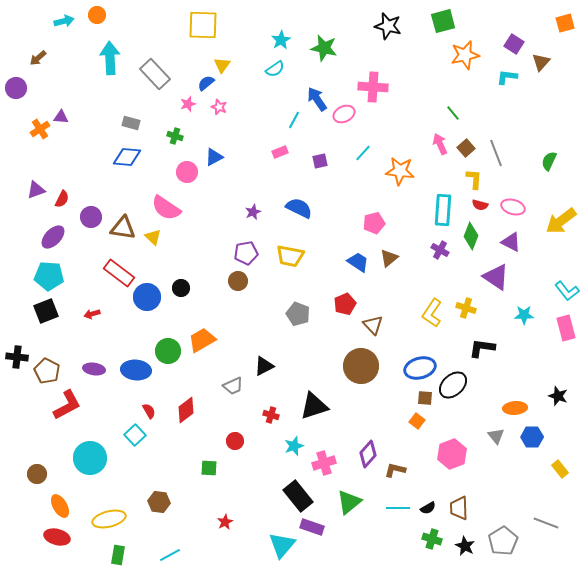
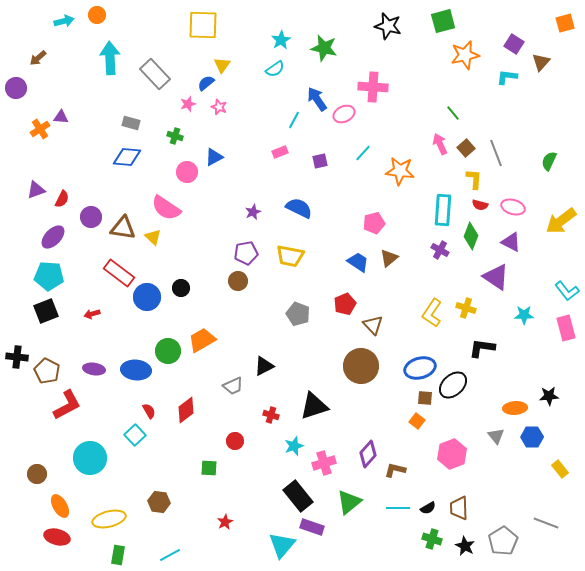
black star at (558, 396): moved 9 px left; rotated 24 degrees counterclockwise
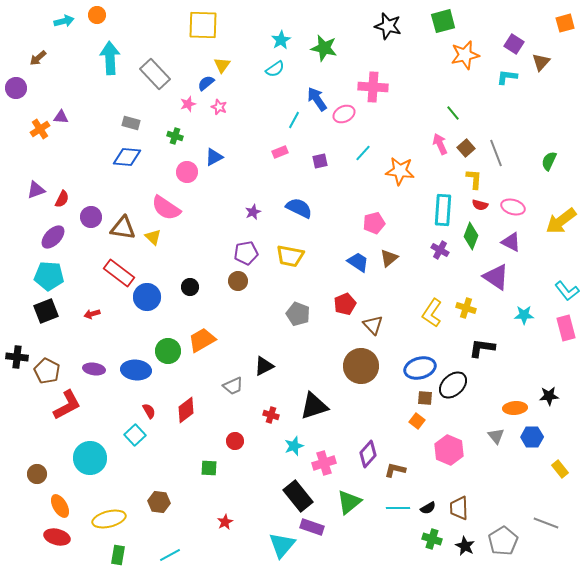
black circle at (181, 288): moved 9 px right, 1 px up
pink hexagon at (452, 454): moved 3 px left, 4 px up; rotated 16 degrees counterclockwise
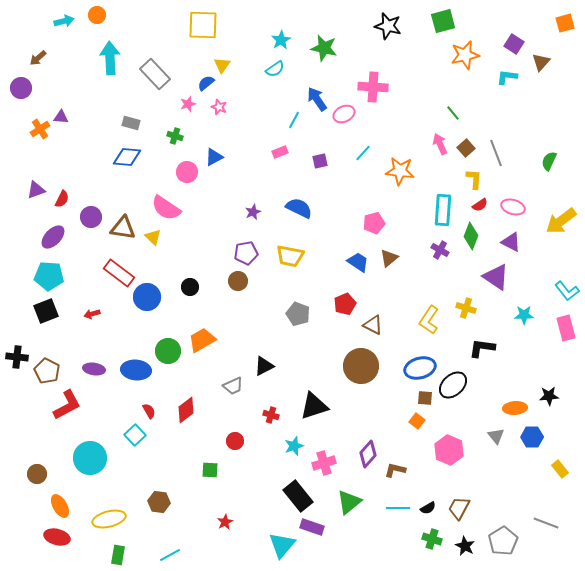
purple circle at (16, 88): moved 5 px right
red semicircle at (480, 205): rotated 49 degrees counterclockwise
yellow L-shape at (432, 313): moved 3 px left, 7 px down
brown triangle at (373, 325): rotated 20 degrees counterclockwise
green square at (209, 468): moved 1 px right, 2 px down
brown trapezoid at (459, 508): rotated 30 degrees clockwise
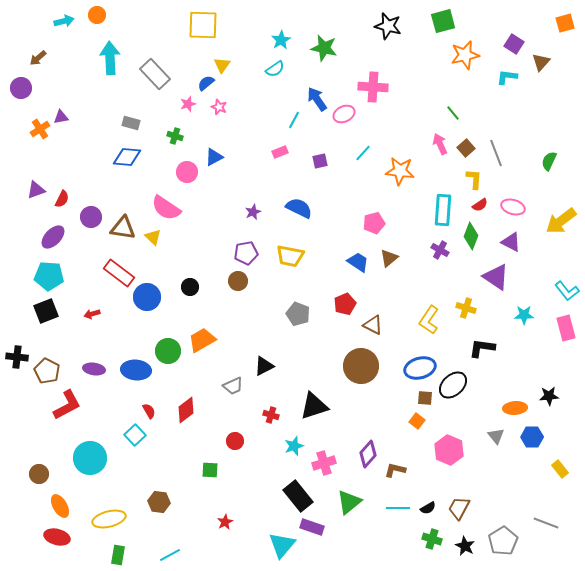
purple triangle at (61, 117): rotated 14 degrees counterclockwise
brown circle at (37, 474): moved 2 px right
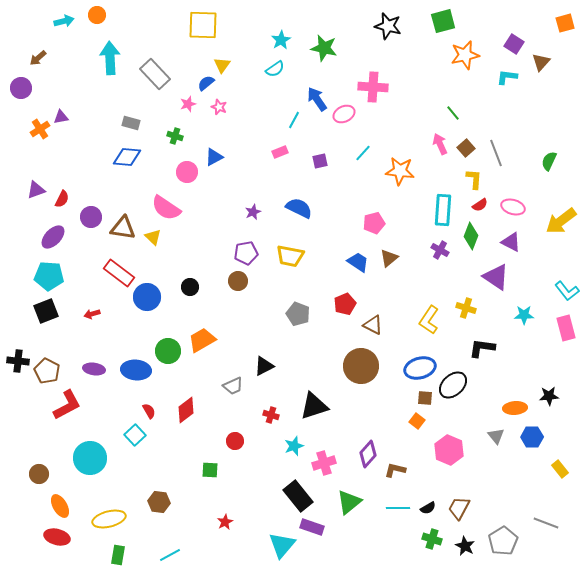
black cross at (17, 357): moved 1 px right, 4 px down
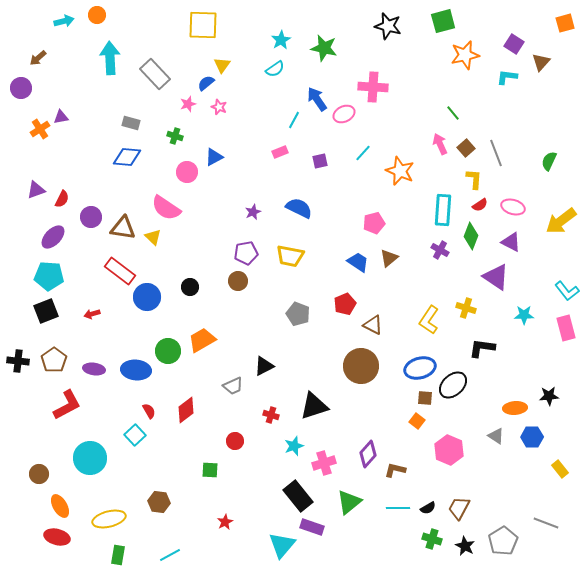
orange star at (400, 171): rotated 16 degrees clockwise
red rectangle at (119, 273): moved 1 px right, 2 px up
brown pentagon at (47, 371): moved 7 px right, 11 px up; rotated 10 degrees clockwise
gray triangle at (496, 436): rotated 18 degrees counterclockwise
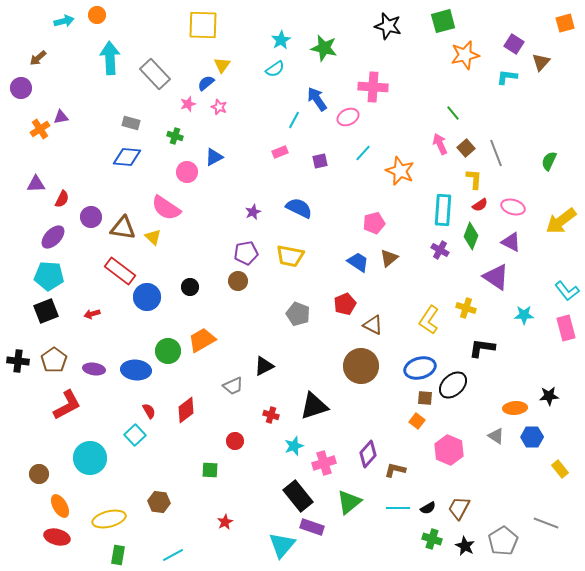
pink ellipse at (344, 114): moved 4 px right, 3 px down
purple triangle at (36, 190): moved 6 px up; rotated 18 degrees clockwise
cyan line at (170, 555): moved 3 px right
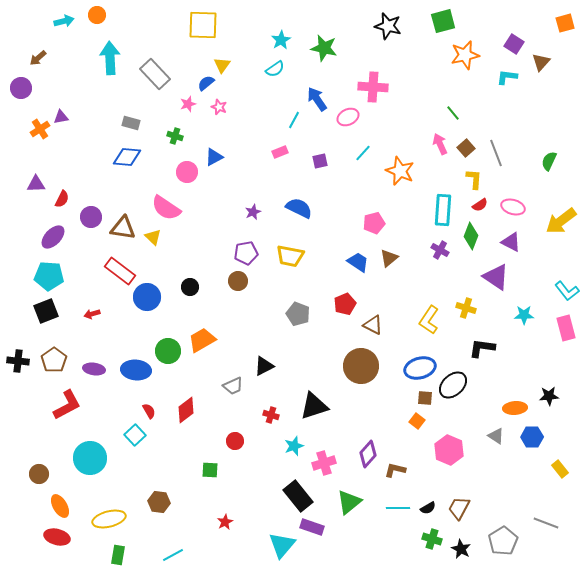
black star at (465, 546): moved 4 px left, 3 px down
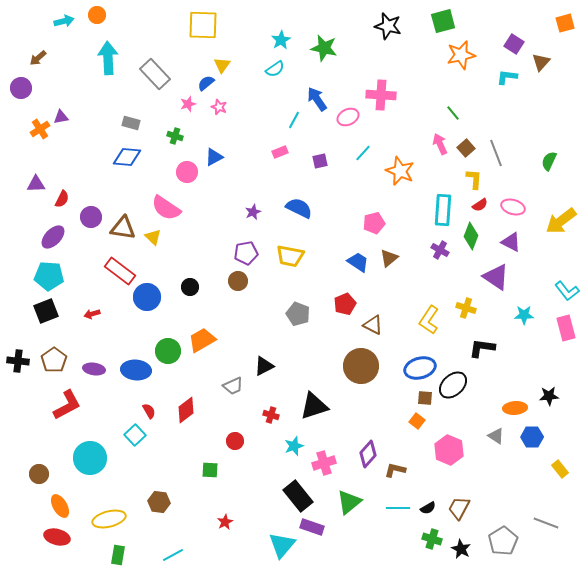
orange star at (465, 55): moved 4 px left
cyan arrow at (110, 58): moved 2 px left
pink cross at (373, 87): moved 8 px right, 8 px down
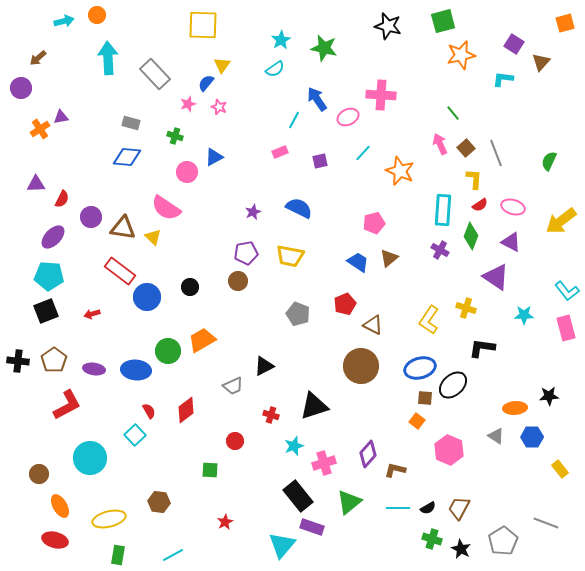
cyan L-shape at (507, 77): moved 4 px left, 2 px down
blue semicircle at (206, 83): rotated 12 degrees counterclockwise
red ellipse at (57, 537): moved 2 px left, 3 px down
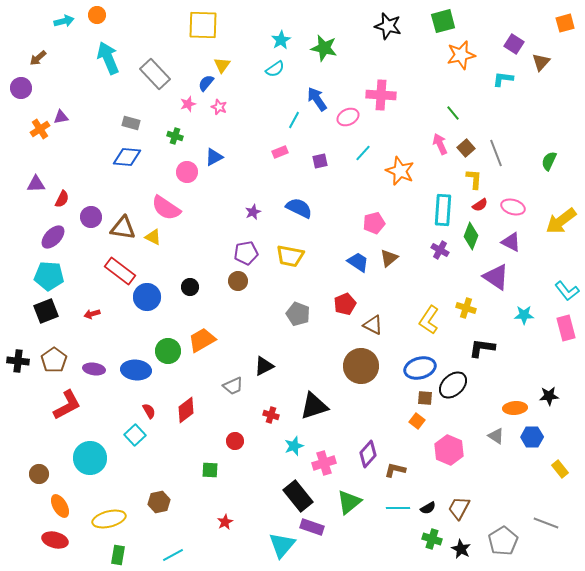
cyan arrow at (108, 58): rotated 20 degrees counterclockwise
yellow triangle at (153, 237): rotated 18 degrees counterclockwise
brown hexagon at (159, 502): rotated 20 degrees counterclockwise
